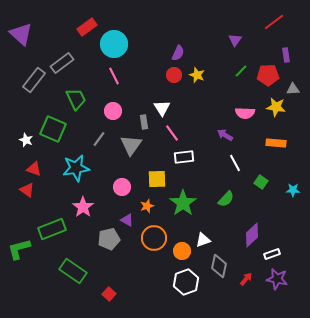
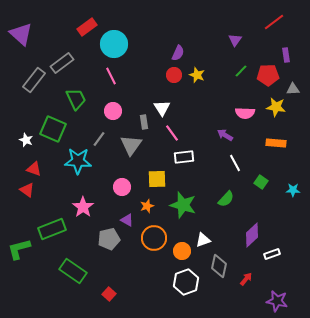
pink line at (114, 76): moved 3 px left
cyan star at (76, 168): moved 2 px right, 7 px up; rotated 12 degrees clockwise
green star at (183, 203): moved 2 px down; rotated 20 degrees counterclockwise
purple star at (277, 279): moved 22 px down
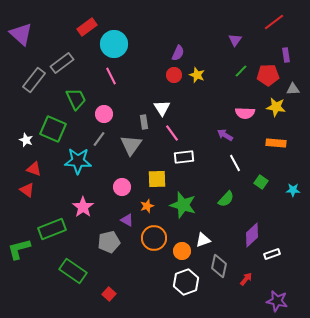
pink circle at (113, 111): moved 9 px left, 3 px down
gray pentagon at (109, 239): moved 3 px down
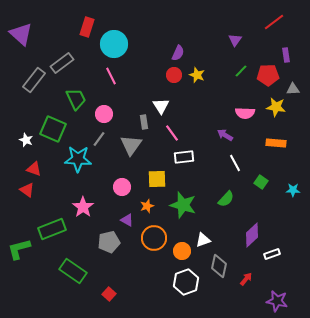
red rectangle at (87, 27): rotated 36 degrees counterclockwise
white triangle at (162, 108): moved 1 px left, 2 px up
cyan star at (78, 161): moved 2 px up
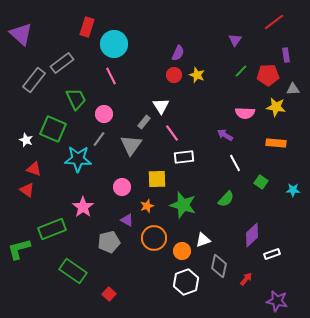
gray rectangle at (144, 122): rotated 48 degrees clockwise
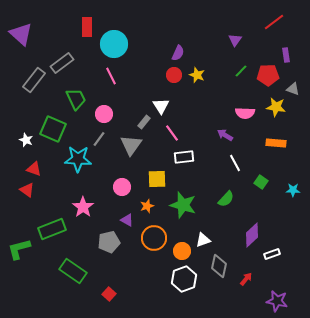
red rectangle at (87, 27): rotated 18 degrees counterclockwise
gray triangle at (293, 89): rotated 24 degrees clockwise
white hexagon at (186, 282): moved 2 px left, 3 px up
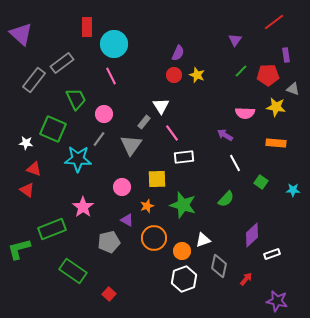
white star at (26, 140): moved 3 px down; rotated 16 degrees counterclockwise
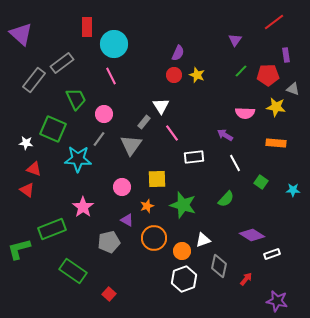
white rectangle at (184, 157): moved 10 px right
purple diamond at (252, 235): rotated 75 degrees clockwise
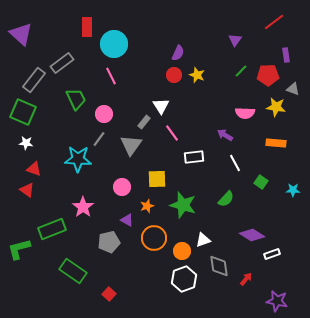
green square at (53, 129): moved 30 px left, 17 px up
gray diamond at (219, 266): rotated 20 degrees counterclockwise
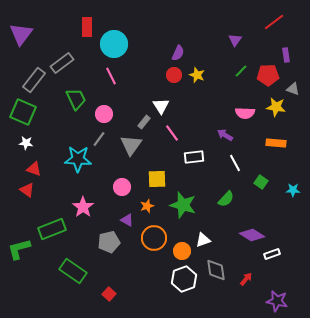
purple triangle at (21, 34): rotated 25 degrees clockwise
gray diamond at (219, 266): moved 3 px left, 4 px down
